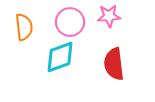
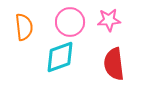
pink star: moved 4 px down
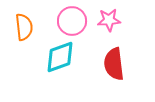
pink circle: moved 2 px right, 1 px up
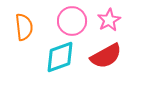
pink star: rotated 25 degrees counterclockwise
red semicircle: moved 8 px left, 8 px up; rotated 112 degrees counterclockwise
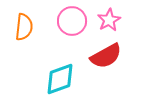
orange semicircle: rotated 12 degrees clockwise
cyan diamond: moved 22 px down
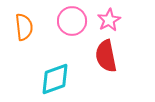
orange semicircle: rotated 12 degrees counterclockwise
red semicircle: rotated 108 degrees clockwise
cyan diamond: moved 5 px left
